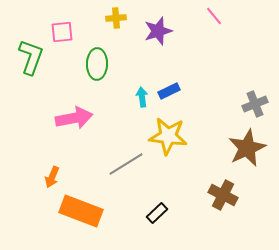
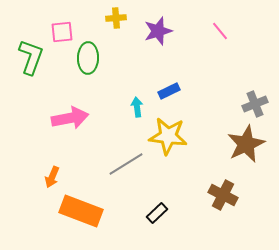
pink line: moved 6 px right, 15 px down
green ellipse: moved 9 px left, 6 px up
cyan arrow: moved 5 px left, 10 px down
pink arrow: moved 4 px left
brown star: moved 1 px left, 4 px up
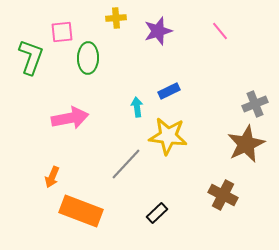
gray line: rotated 15 degrees counterclockwise
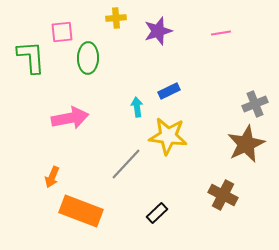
pink line: moved 1 px right, 2 px down; rotated 60 degrees counterclockwise
green L-shape: rotated 24 degrees counterclockwise
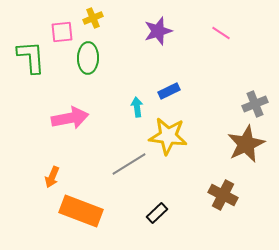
yellow cross: moved 23 px left; rotated 18 degrees counterclockwise
pink line: rotated 42 degrees clockwise
gray line: moved 3 px right; rotated 15 degrees clockwise
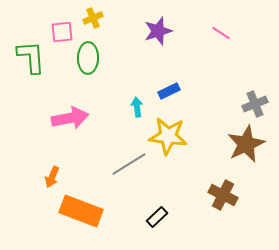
black rectangle: moved 4 px down
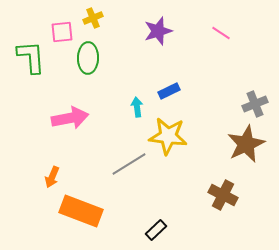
black rectangle: moved 1 px left, 13 px down
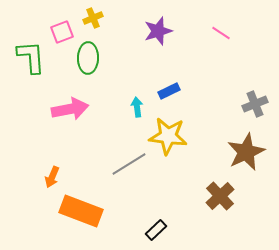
pink square: rotated 15 degrees counterclockwise
pink arrow: moved 9 px up
brown star: moved 8 px down
brown cross: moved 3 px left, 1 px down; rotated 20 degrees clockwise
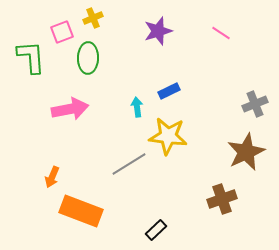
brown cross: moved 2 px right, 3 px down; rotated 24 degrees clockwise
